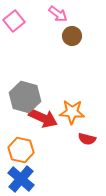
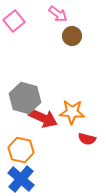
gray hexagon: moved 1 px down
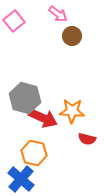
orange star: moved 1 px up
orange hexagon: moved 13 px right, 3 px down
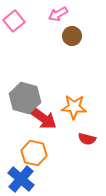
pink arrow: rotated 114 degrees clockwise
orange star: moved 2 px right, 4 px up
red arrow: rotated 12 degrees clockwise
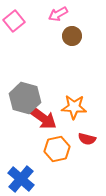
orange hexagon: moved 23 px right, 4 px up; rotated 25 degrees counterclockwise
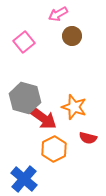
pink square: moved 10 px right, 21 px down
orange star: rotated 15 degrees clockwise
red semicircle: moved 1 px right, 1 px up
orange hexagon: moved 3 px left; rotated 15 degrees counterclockwise
blue cross: moved 3 px right
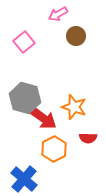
brown circle: moved 4 px right
red semicircle: rotated 12 degrees counterclockwise
